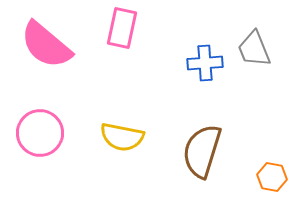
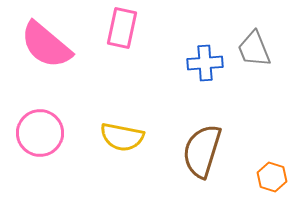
orange hexagon: rotated 8 degrees clockwise
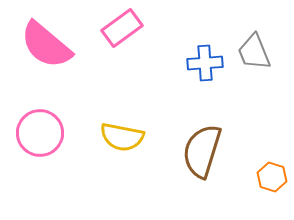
pink rectangle: rotated 42 degrees clockwise
gray trapezoid: moved 3 px down
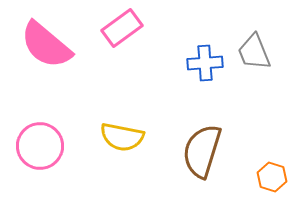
pink circle: moved 13 px down
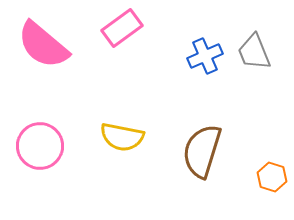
pink semicircle: moved 3 px left
blue cross: moved 7 px up; rotated 20 degrees counterclockwise
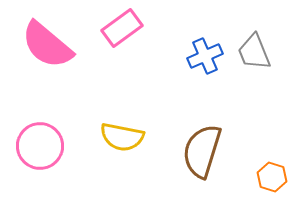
pink semicircle: moved 4 px right
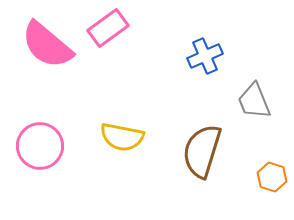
pink rectangle: moved 14 px left
gray trapezoid: moved 49 px down
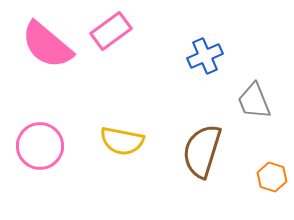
pink rectangle: moved 3 px right, 3 px down
yellow semicircle: moved 4 px down
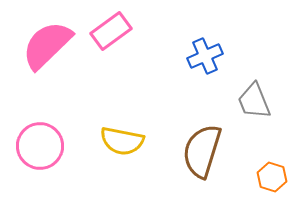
pink semicircle: rotated 96 degrees clockwise
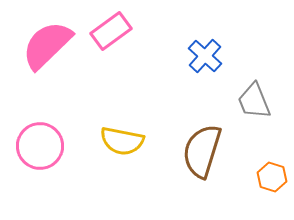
blue cross: rotated 24 degrees counterclockwise
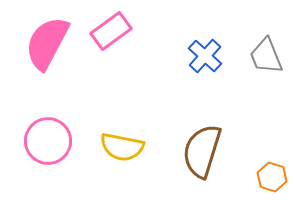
pink semicircle: moved 2 px up; rotated 18 degrees counterclockwise
gray trapezoid: moved 12 px right, 45 px up
yellow semicircle: moved 6 px down
pink circle: moved 8 px right, 5 px up
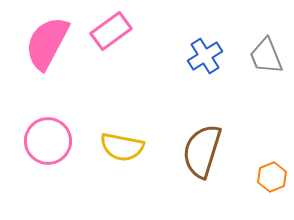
blue cross: rotated 16 degrees clockwise
orange hexagon: rotated 20 degrees clockwise
